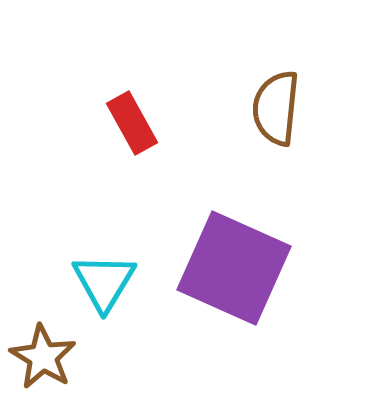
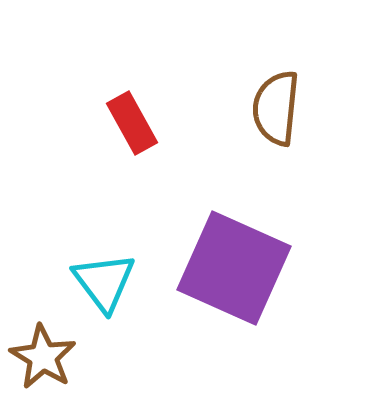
cyan triangle: rotated 8 degrees counterclockwise
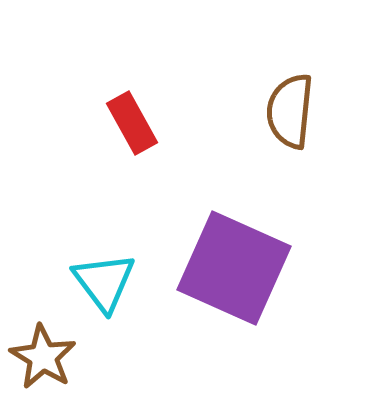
brown semicircle: moved 14 px right, 3 px down
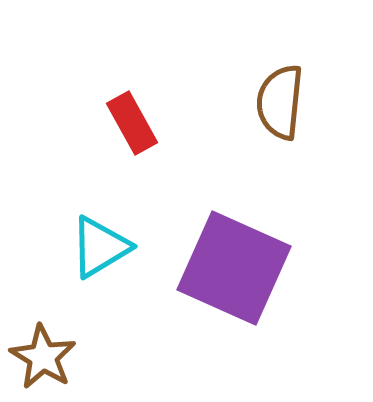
brown semicircle: moved 10 px left, 9 px up
cyan triangle: moved 4 px left, 35 px up; rotated 36 degrees clockwise
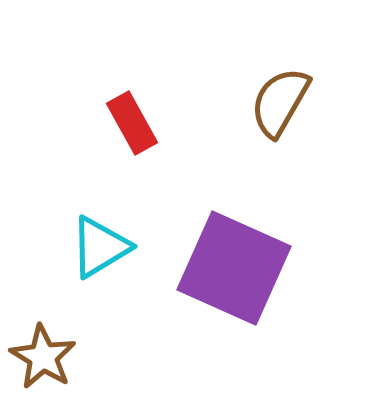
brown semicircle: rotated 24 degrees clockwise
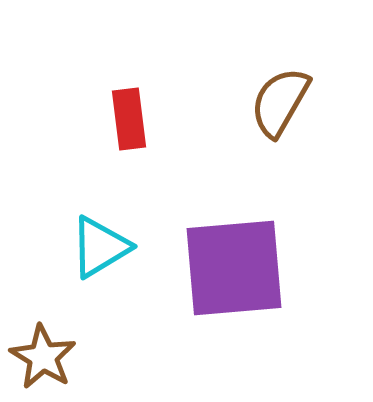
red rectangle: moved 3 px left, 4 px up; rotated 22 degrees clockwise
purple square: rotated 29 degrees counterclockwise
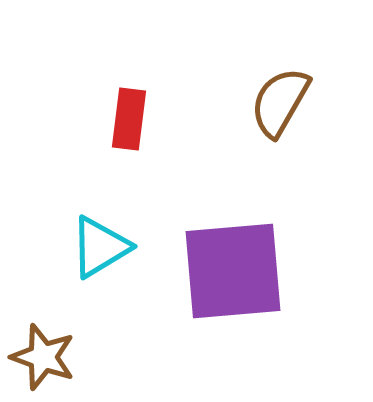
red rectangle: rotated 14 degrees clockwise
purple square: moved 1 px left, 3 px down
brown star: rotated 12 degrees counterclockwise
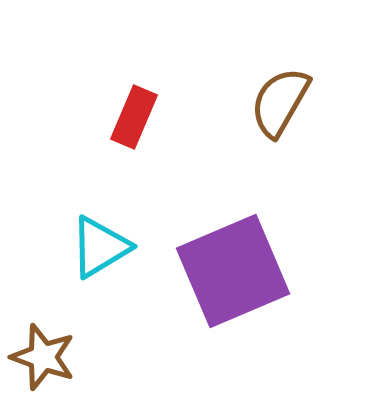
red rectangle: moved 5 px right, 2 px up; rotated 16 degrees clockwise
purple square: rotated 18 degrees counterclockwise
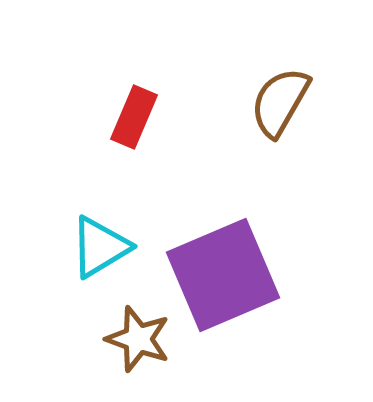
purple square: moved 10 px left, 4 px down
brown star: moved 95 px right, 18 px up
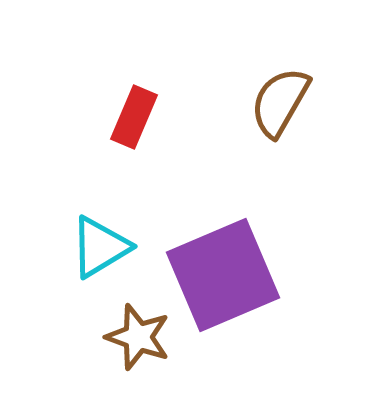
brown star: moved 2 px up
